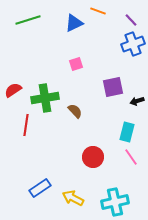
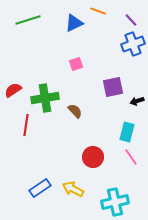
yellow arrow: moved 9 px up
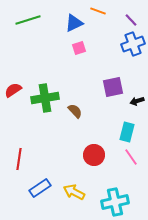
pink square: moved 3 px right, 16 px up
red line: moved 7 px left, 34 px down
red circle: moved 1 px right, 2 px up
yellow arrow: moved 1 px right, 3 px down
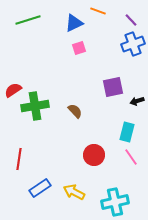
green cross: moved 10 px left, 8 px down
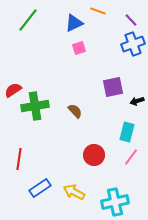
green line: rotated 35 degrees counterclockwise
pink line: rotated 72 degrees clockwise
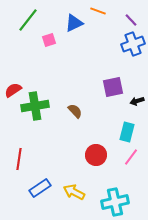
pink square: moved 30 px left, 8 px up
red circle: moved 2 px right
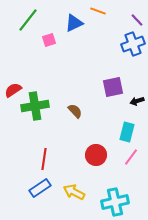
purple line: moved 6 px right
red line: moved 25 px right
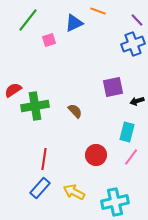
blue rectangle: rotated 15 degrees counterclockwise
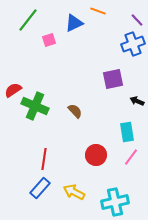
purple square: moved 8 px up
black arrow: rotated 40 degrees clockwise
green cross: rotated 32 degrees clockwise
cyan rectangle: rotated 24 degrees counterclockwise
